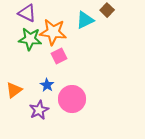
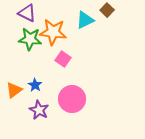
pink square: moved 4 px right, 3 px down; rotated 28 degrees counterclockwise
blue star: moved 12 px left
purple star: rotated 18 degrees counterclockwise
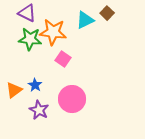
brown square: moved 3 px down
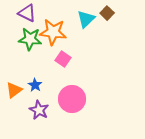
cyan triangle: moved 1 px right, 1 px up; rotated 18 degrees counterclockwise
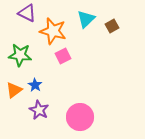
brown square: moved 5 px right, 13 px down; rotated 16 degrees clockwise
orange star: moved 1 px up; rotated 8 degrees clockwise
green star: moved 10 px left, 16 px down
pink square: moved 3 px up; rotated 28 degrees clockwise
pink circle: moved 8 px right, 18 px down
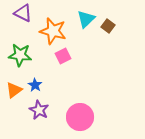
purple triangle: moved 4 px left
brown square: moved 4 px left; rotated 24 degrees counterclockwise
